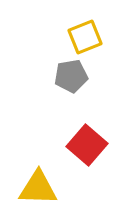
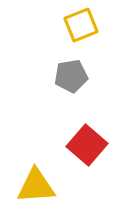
yellow square: moved 4 px left, 12 px up
yellow triangle: moved 2 px left, 2 px up; rotated 6 degrees counterclockwise
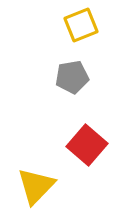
gray pentagon: moved 1 px right, 1 px down
yellow triangle: rotated 42 degrees counterclockwise
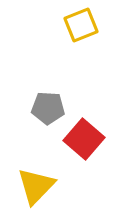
gray pentagon: moved 24 px left, 31 px down; rotated 12 degrees clockwise
red square: moved 3 px left, 6 px up
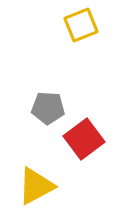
red square: rotated 12 degrees clockwise
yellow triangle: rotated 18 degrees clockwise
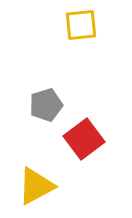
yellow square: rotated 16 degrees clockwise
gray pentagon: moved 2 px left, 3 px up; rotated 20 degrees counterclockwise
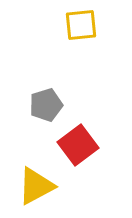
red square: moved 6 px left, 6 px down
